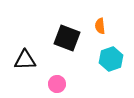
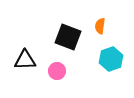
orange semicircle: rotated 14 degrees clockwise
black square: moved 1 px right, 1 px up
pink circle: moved 13 px up
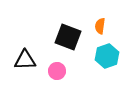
cyan hexagon: moved 4 px left, 3 px up
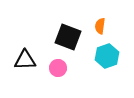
pink circle: moved 1 px right, 3 px up
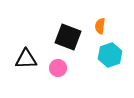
cyan hexagon: moved 3 px right, 1 px up
black triangle: moved 1 px right, 1 px up
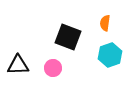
orange semicircle: moved 5 px right, 3 px up
black triangle: moved 8 px left, 6 px down
pink circle: moved 5 px left
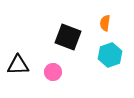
pink circle: moved 4 px down
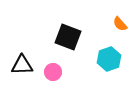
orange semicircle: moved 15 px right, 1 px down; rotated 49 degrees counterclockwise
cyan hexagon: moved 1 px left, 4 px down
black triangle: moved 4 px right
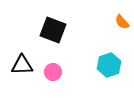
orange semicircle: moved 2 px right, 2 px up
black square: moved 15 px left, 7 px up
cyan hexagon: moved 6 px down
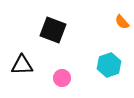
pink circle: moved 9 px right, 6 px down
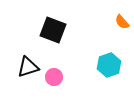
black triangle: moved 6 px right, 2 px down; rotated 15 degrees counterclockwise
pink circle: moved 8 px left, 1 px up
